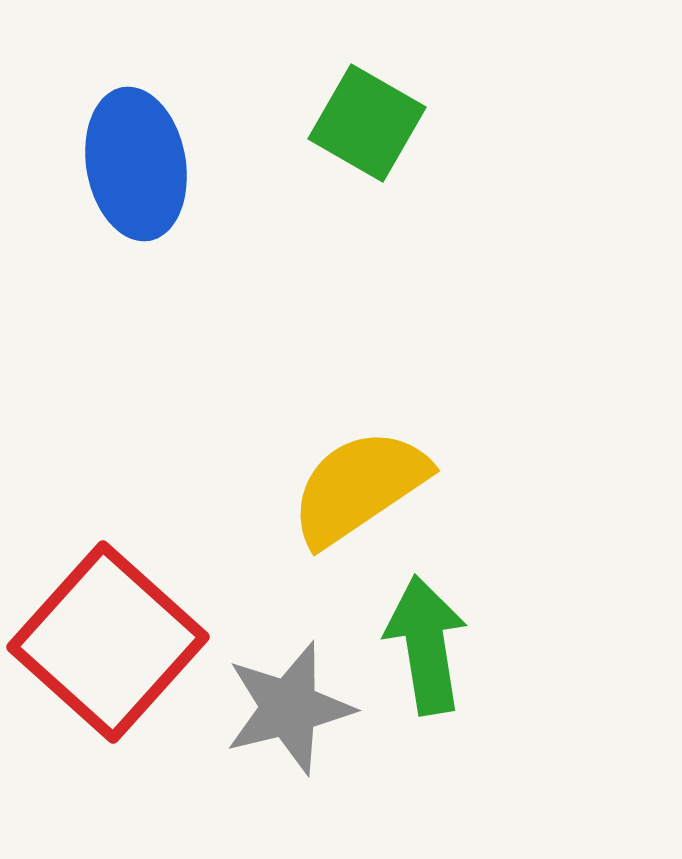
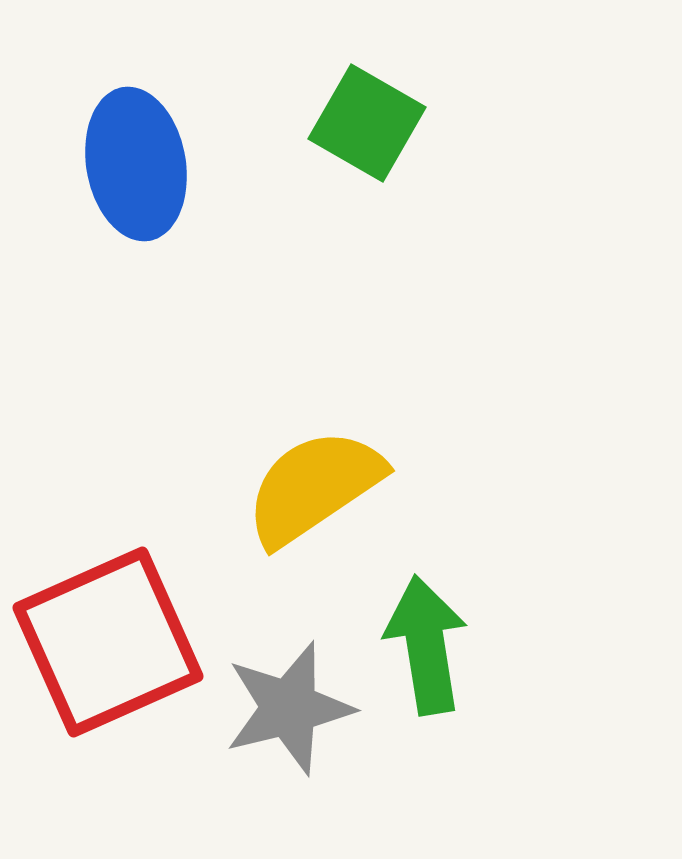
yellow semicircle: moved 45 px left
red square: rotated 24 degrees clockwise
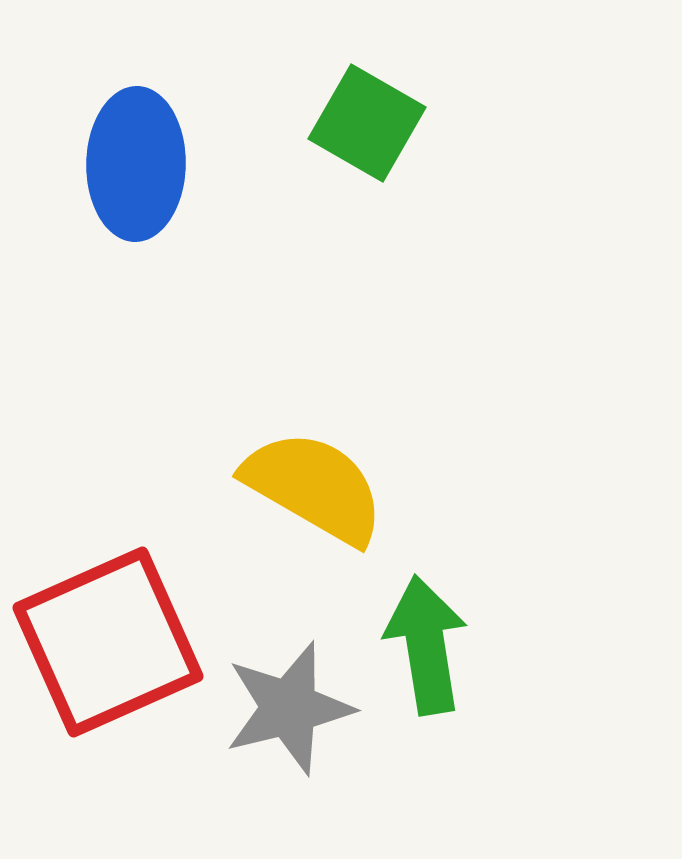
blue ellipse: rotated 11 degrees clockwise
yellow semicircle: rotated 64 degrees clockwise
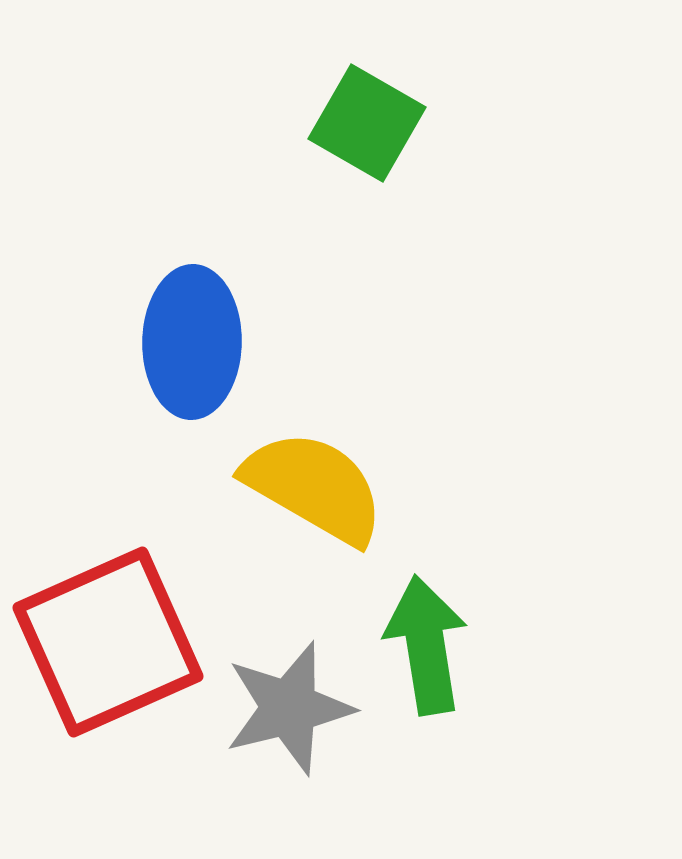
blue ellipse: moved 56 px right, 178 px down
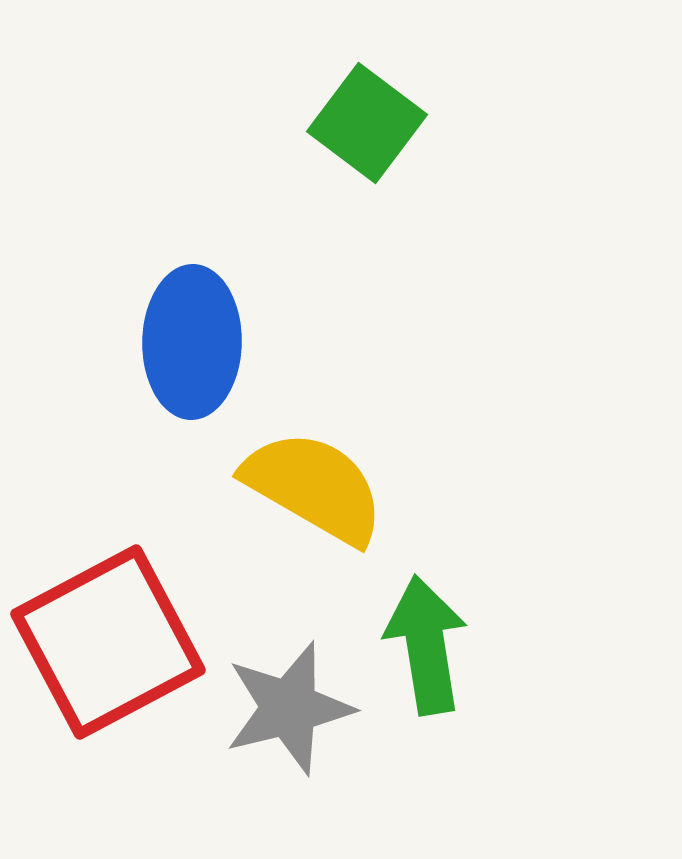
green square: rotated 7 degrees clockwise
red square: rotated 4 degrees counterclockwise
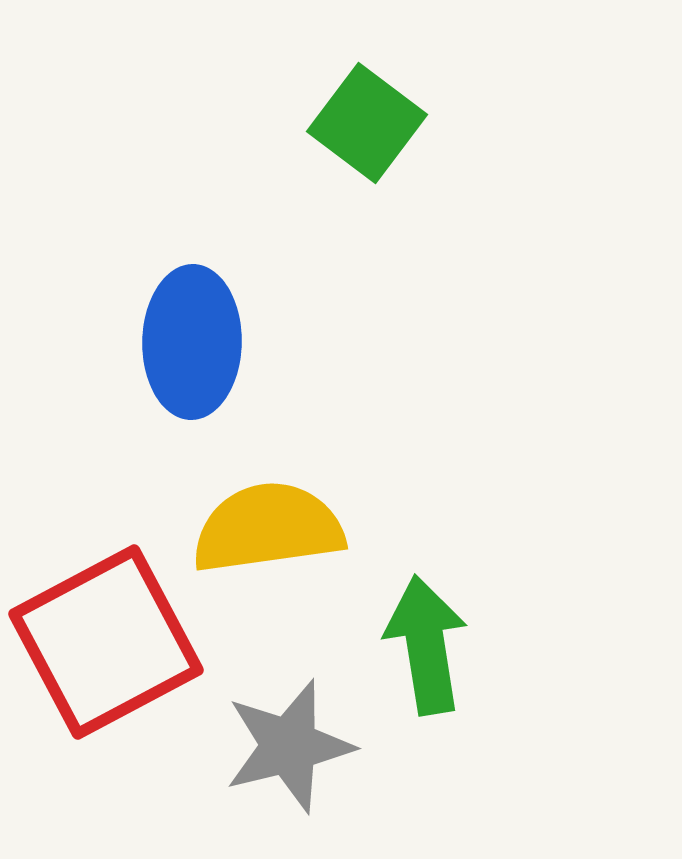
yellow semicircle: moved 46 px left, 41 px down; rotated 38 degrees counterclockwise
red square: moved 2 px left
gray star: moved 38 px down
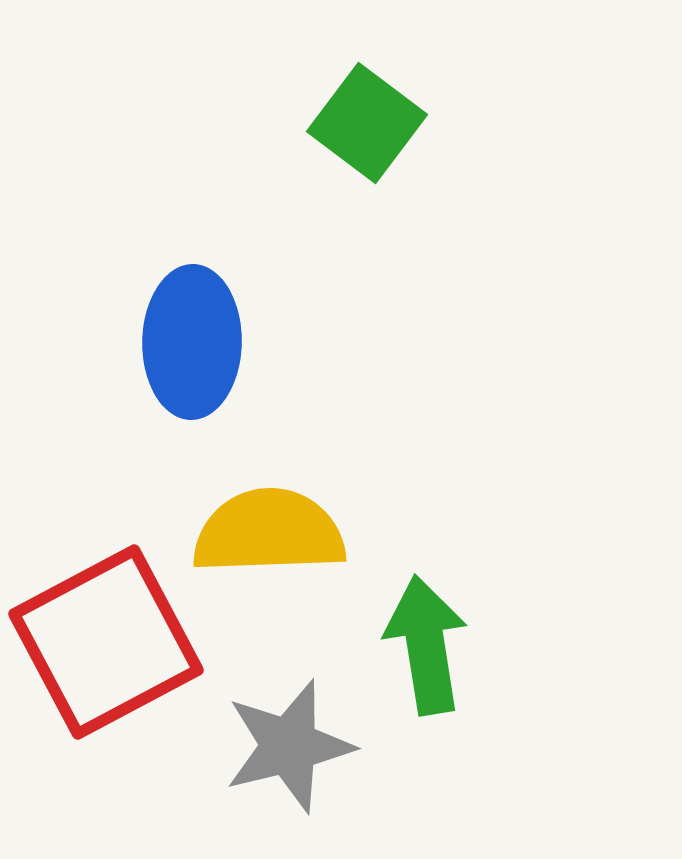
yellow semicircle: moved 1 px right, 4 px down; rotated 6 degrees clockwise
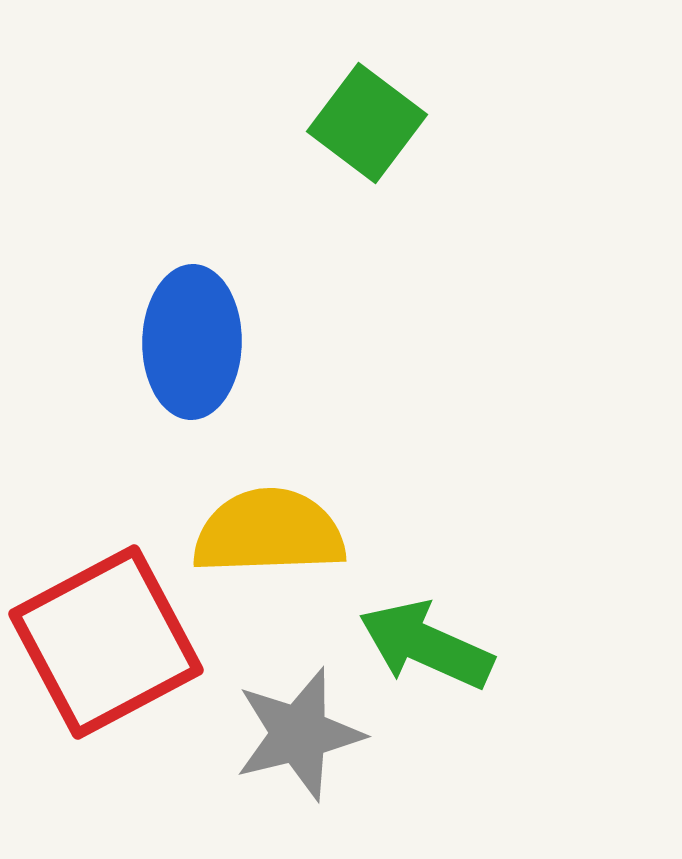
green arrow: rotated 57 degrees counterclockwise
gray star: moved 10 px right, 12 px up
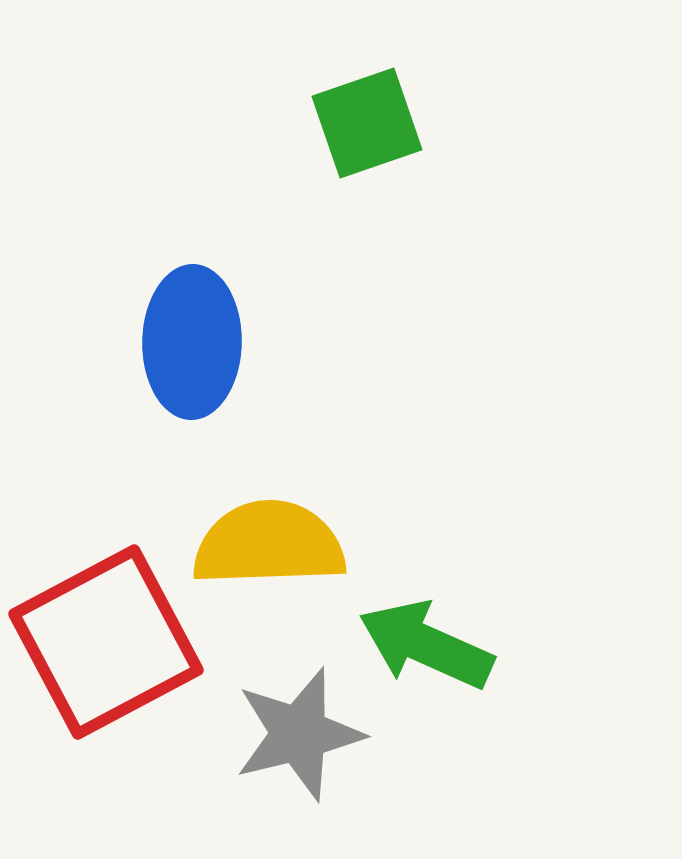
green square: rotated 34 degrees clockwise
yellow semicircle: moved 12 px down
